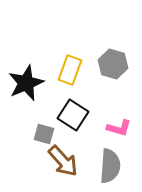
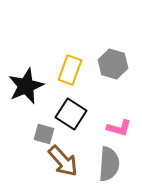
black star: moved 3 px down
black square: moved 2 px left, 1 px up
gray semicircle: moved 1 px left, 2 px up
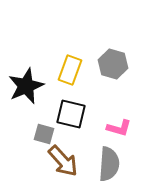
black square: rotated 20 degrees counterclockwise
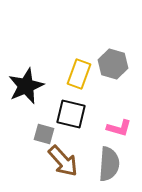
yellow rectangle: moved 9 px right, 4 px down
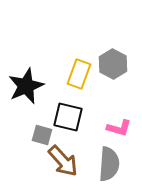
gray hexagon: rotated 12 degrees clockwise
black square: moved 3 px left, 3 px down
gray square: moved 2 px left, 1 px down
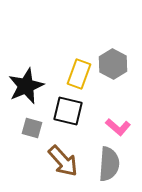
black square: moved 6 px up
pink L-shape: moved 1 px left, 1 px up; rotated 25 degrees clockwise
gray square: moved 10 px left, 7 px up
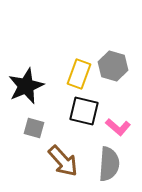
gray hexagon: moved 2 px down; rotated 12 degrees counterclockwise
black square: moved 16 px right
gray square: moved 2 px right
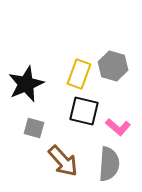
black star: moved 2 px up
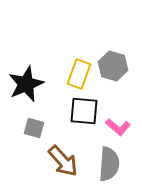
black square: rotated 8 degrees counterclockwise
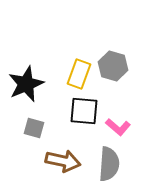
brown arrow: rotated 36 degrees counterclockwise
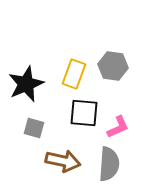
gray hexagon: rotated 8 degrees counterclockwise
yellow rectangle: moved 5 px left
black square: moved 2 px down
pink L-shape: rotated 65 degrees counterclockwise
